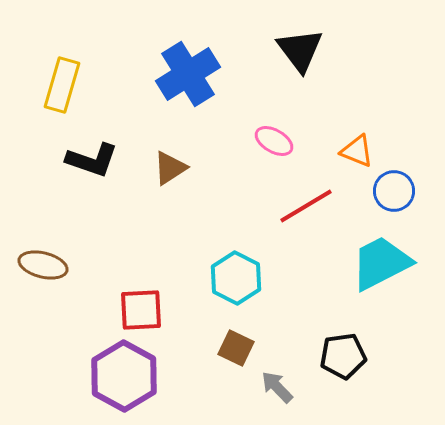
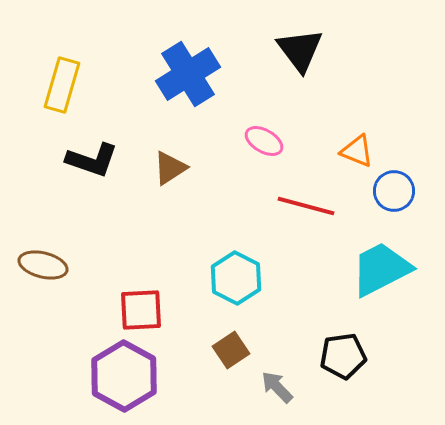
pink ellipse: moved 10 px left
red line: rotated 46 degrees clockwise
cyan trapezoid: moved 6 px down
brown square: moved 5 px left, 2 px down; rotated 30 degrees clockwise
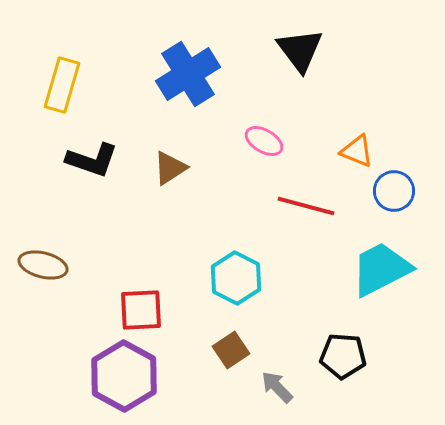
black pentagon: rotated 12 degrees clockwise
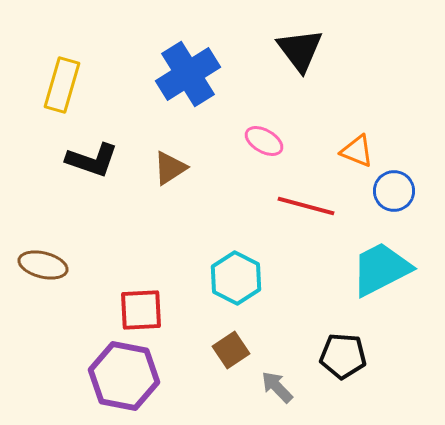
purple hexagon: rotated 18 degrees counterclockwise
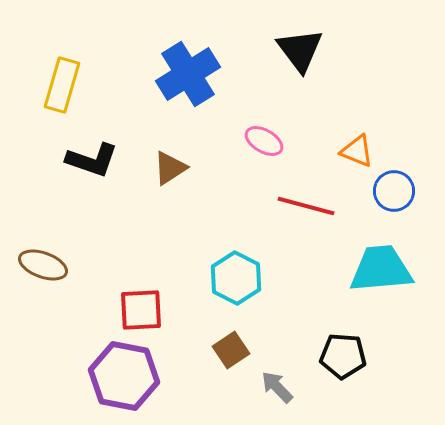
brown ellipse: rotated 6 degrees clockwise
cyan trapezoid: rotated 22 degrees clockwise
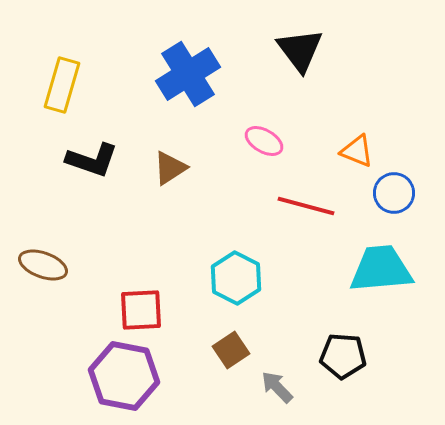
blue circle: moved 2 px down
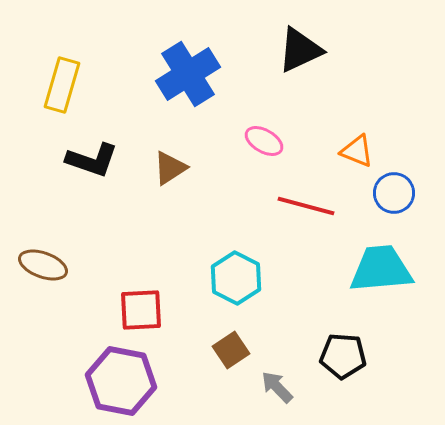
black triangle: rotated 42 degrees clockwise
purple hexagon: moved 3 px left, 5 px down
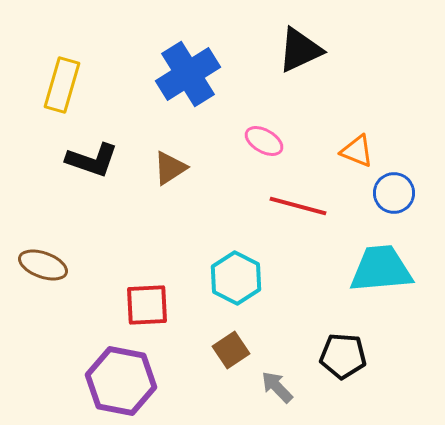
red line: moved 8 px left
red square: moved 6 px right, 5 px up
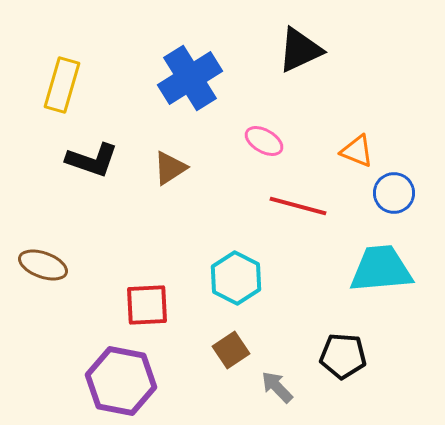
blue cross: moved 2 px right, 4 px down
